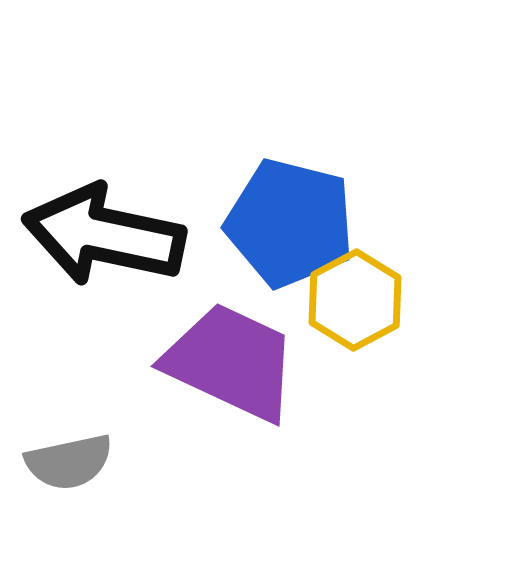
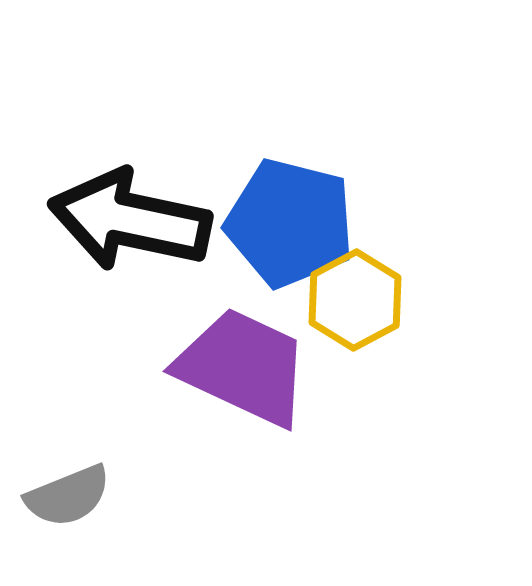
black arrow: moved 26 px right, 15 px up
purple trapezoid: moved 12 px right, 5 px down
gray semicircle: moved 1 px left, 34 px down; rotated 10 degrees counterclockwise
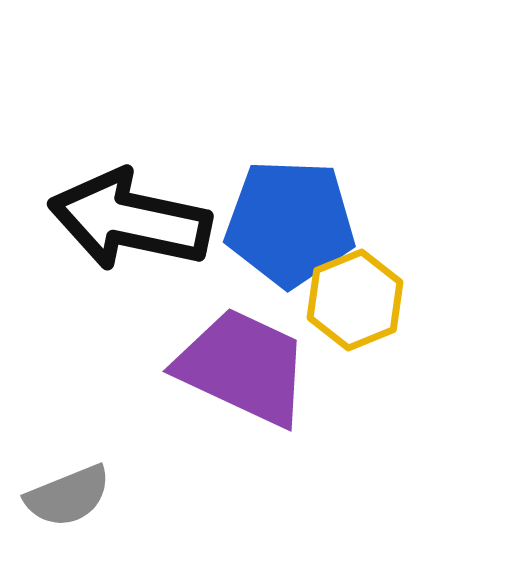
blue pentagon: rotated 12 degrees counterclockwise
yellow hexagon: rotated 6 degrees clockwise
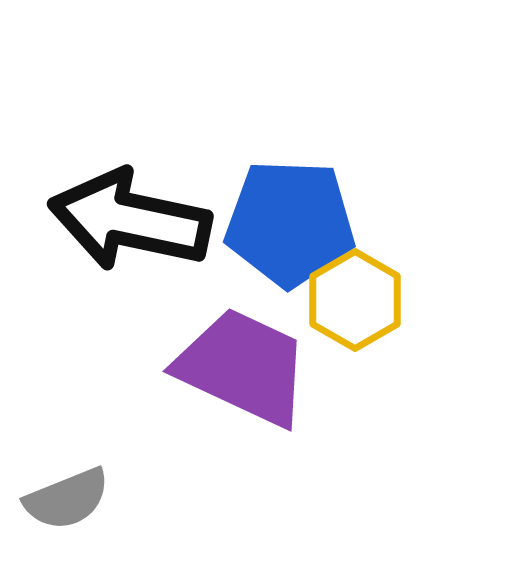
yellow hexagon: rotated 8 degrees counterclockwise
gray semicircle: moved 1 px left, 3 px down
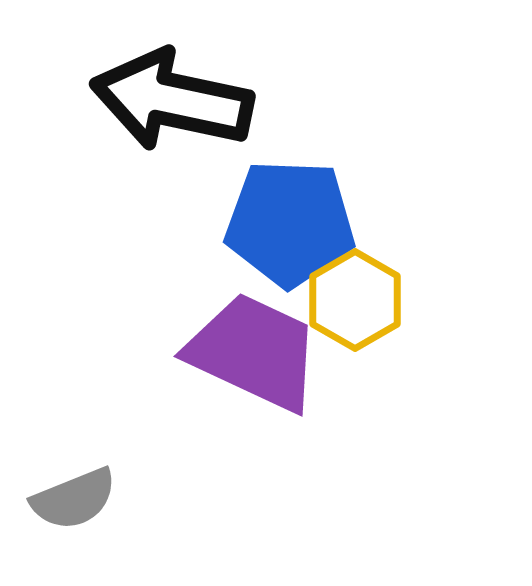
black arrow: moved 42 px right, 120 px up
purple trapezoid: moved 11 px right, 15 px up
gray semicircle: moved 7 px right
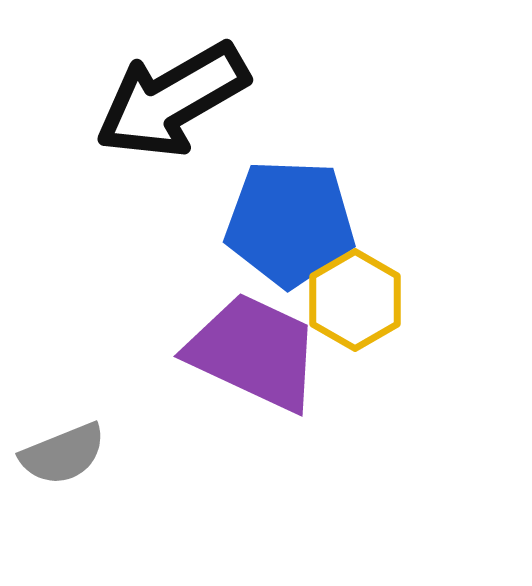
black arrow: rotated 42 degrees counterclockwise
gray semicircle: moved 11 px left, 45 px up
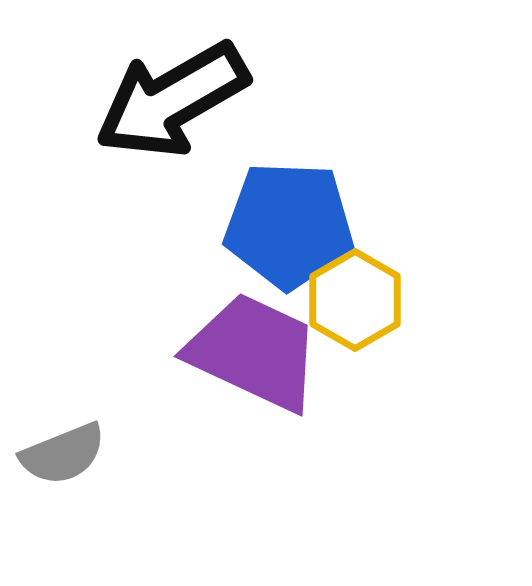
blue pentagon: moved 1 px left, 2 px down
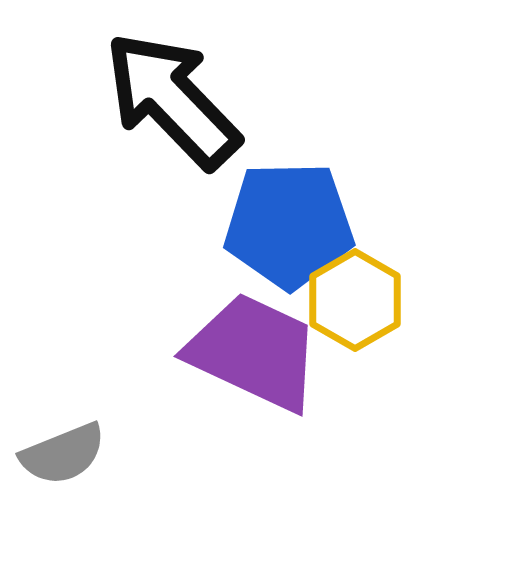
black arrow: rotated 76 degrees clockwise
blue pentagon: rotated 3 degrees counterclockwise
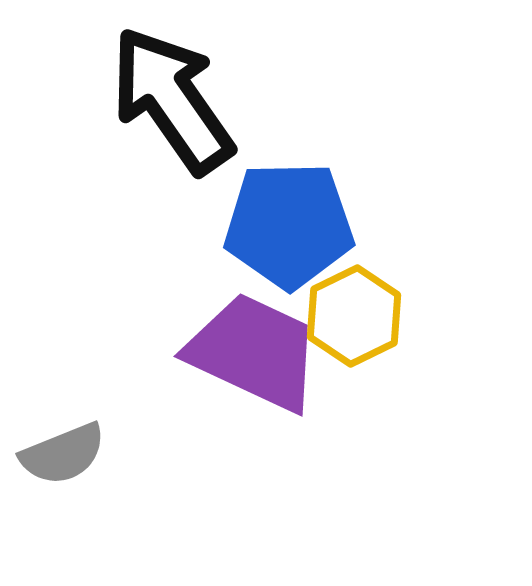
black arrow: rotated 9 degrees clockwise
yellow hexagon: moved 1 px left, 16 px down; rotated 4 degrees clockwise
